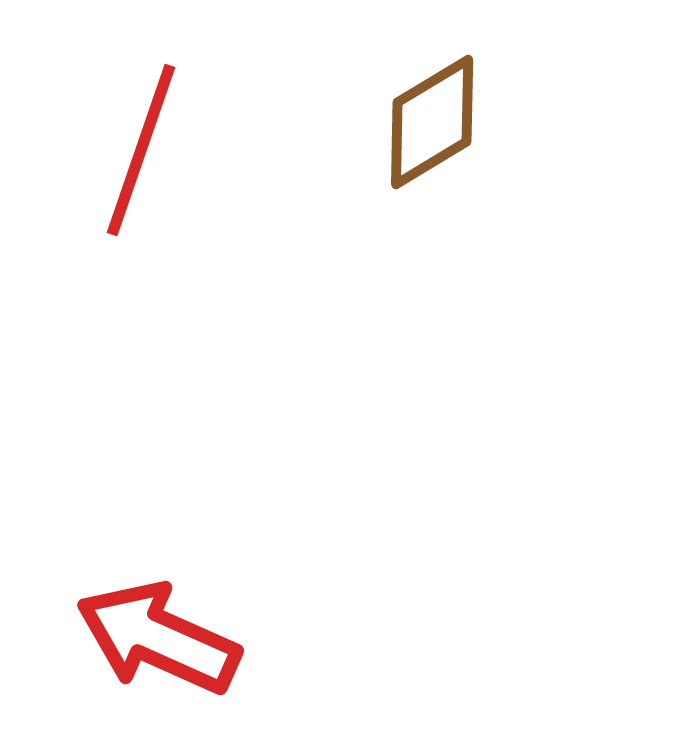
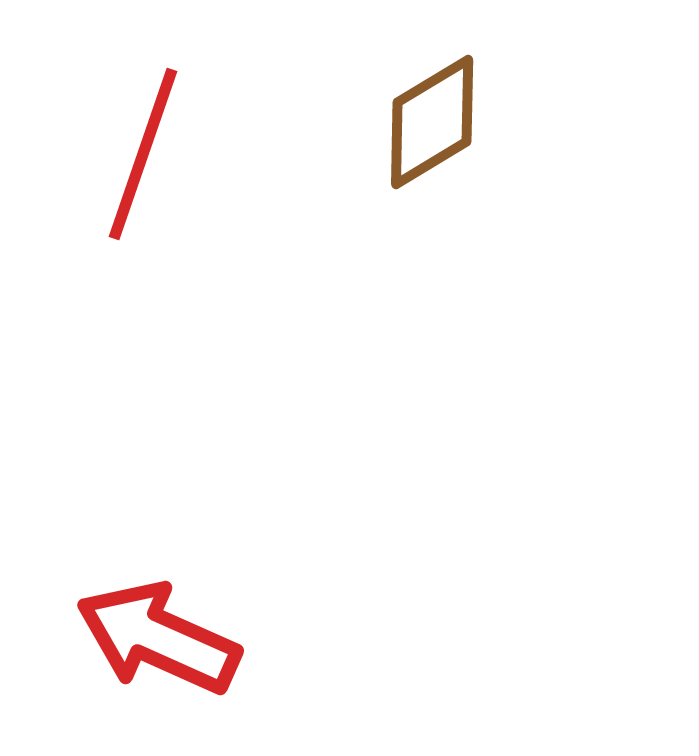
red line: moved 2 px right, 4 px down
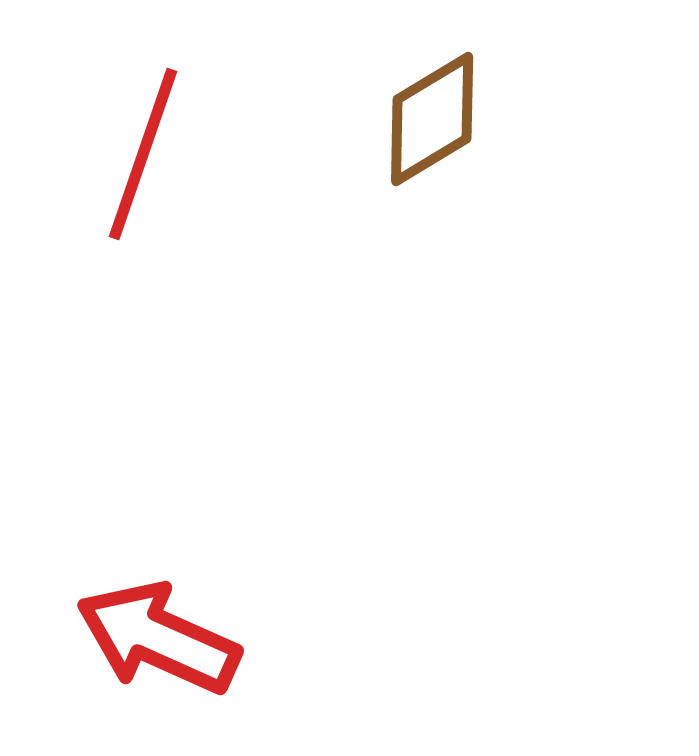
brown diamond: moved 3 px up
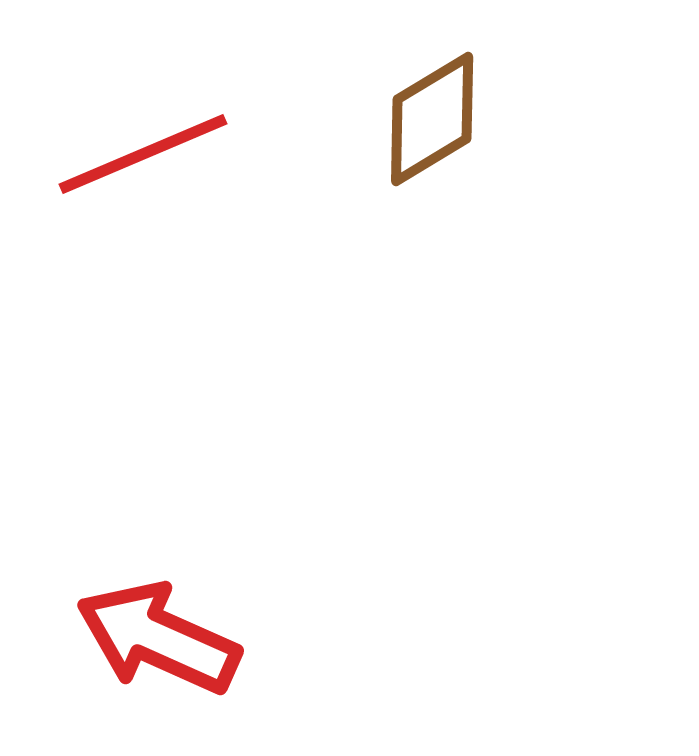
red line: rotated 48 degrees clockwise
